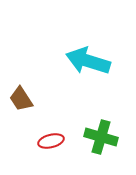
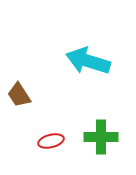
brown trapezoid: moved 2 px left, 4 px up
green cross: rotated 16 degrees counterclockwise
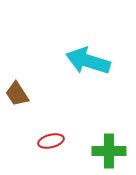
brown trapezoid: moved 2 px left, 1 px up
green cross: moved 8 px right, 14 px down
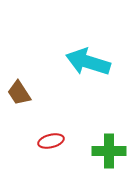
cyan arrow: moved 1 px down
brown trapezoid: moved 2 px right, 1 px up
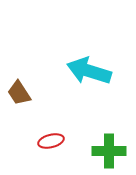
cyan arrow: moved 1 px right, 9 px down
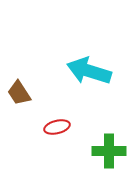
red ellipse: moved 6 px right, 14 px up
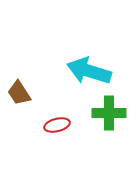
red ellipse: moved 2 px up
green cross: moved 38 px up
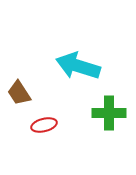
cyan arrow: moved 11 px left, 5 px up
red ellipse: moved 13 px left
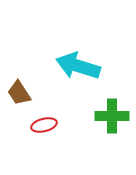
green cross: moved 3 px right, 3 px down
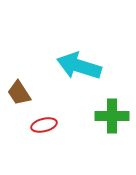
cyan arrow: moved 1 px right
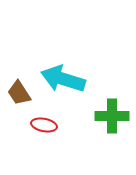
cyan arrow: moved 16 px left, 13 px down
red ellipse: rotated 25 degrees clockwise
